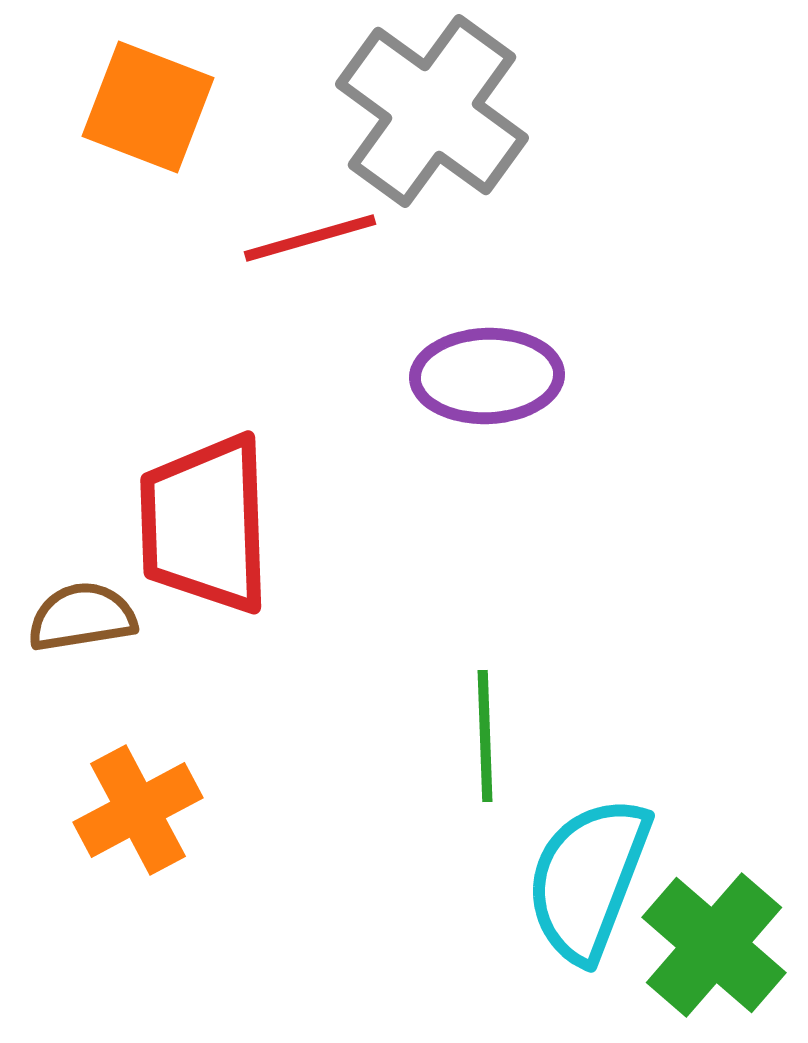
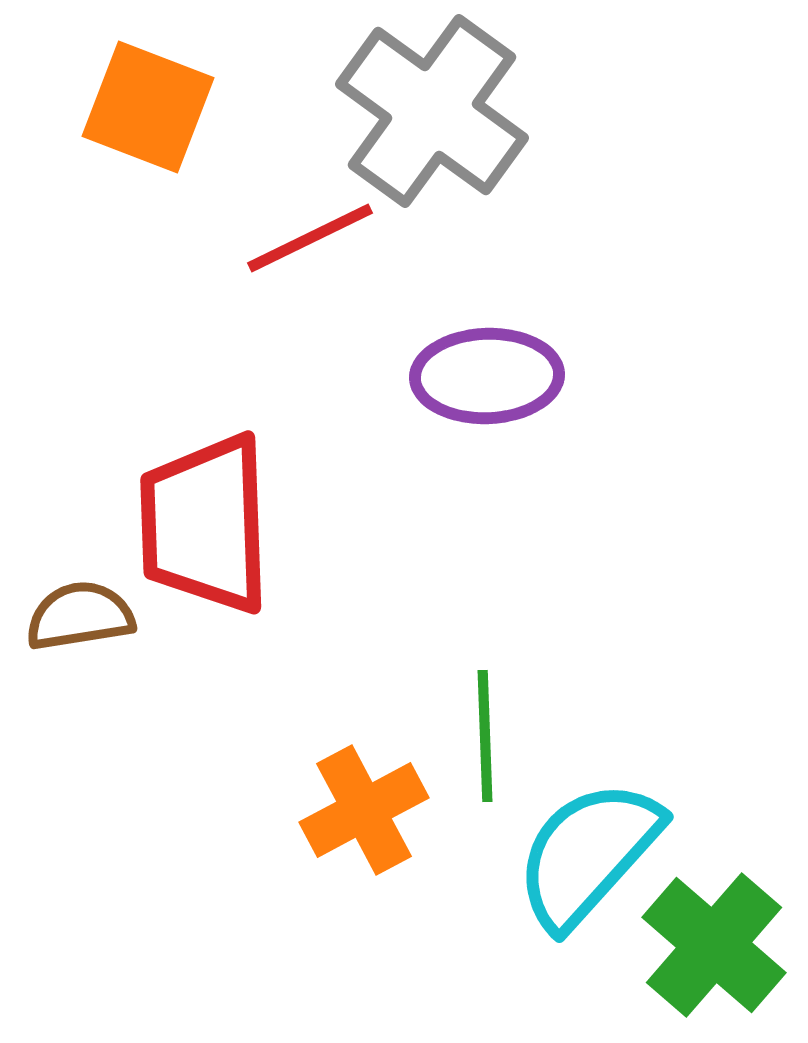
red line: rotated 10 degrees counterclockwise
brown semicircle: moved 2 px left, 1 px up
orange cross: moved 226 px right
cyan semicircle: moved 25 px up; rotated 21 degrees clockwise
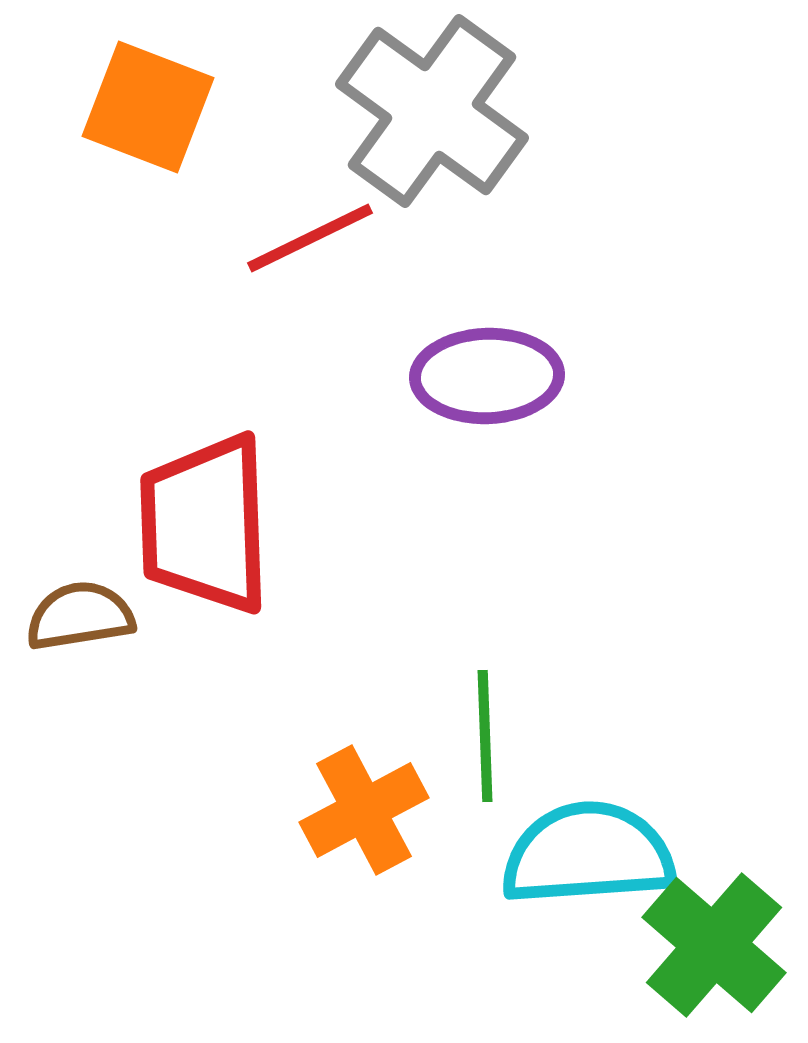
cyan semicircle: rotated 44 degrees clockwise
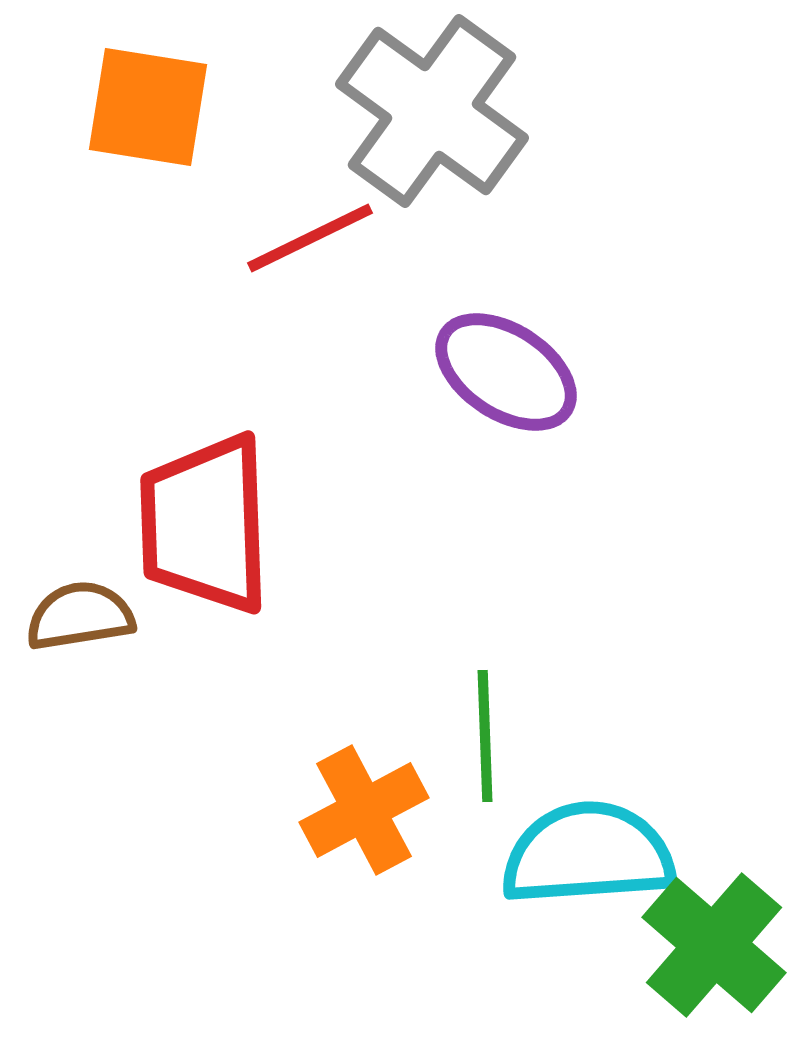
orange square: rotated 12 degrees counterclockwise
purple ellipse: moved 19 px right, 4 px up; rotated 35 degrees clockwise
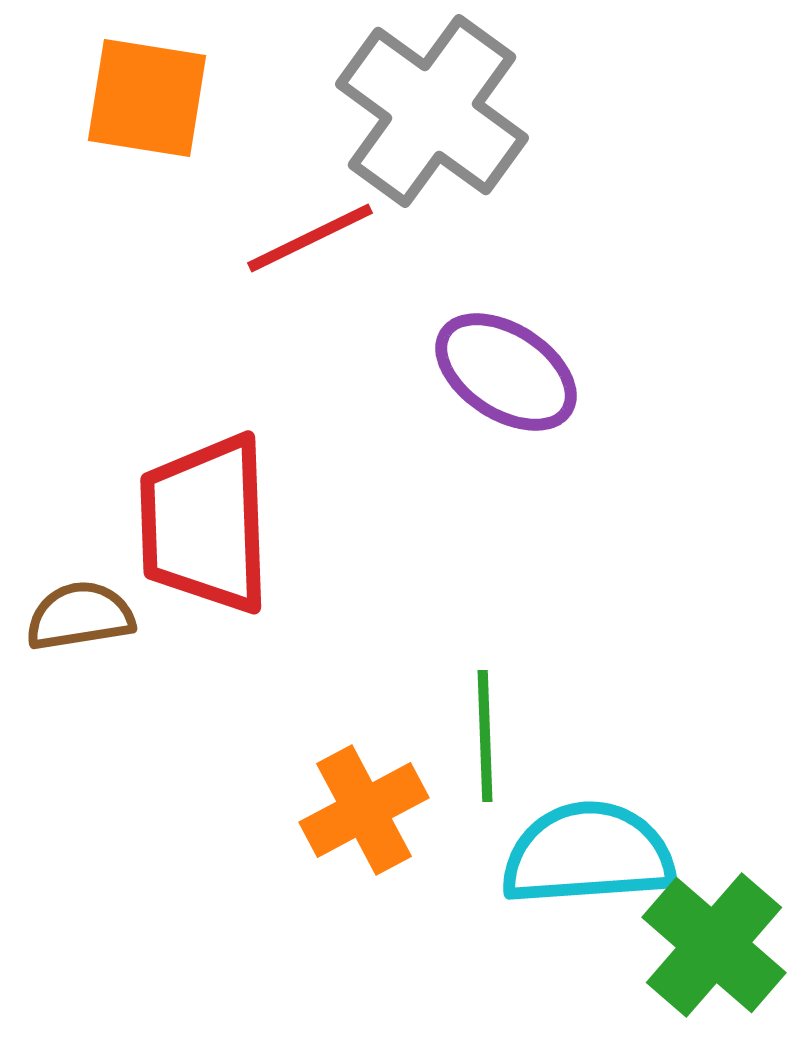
orange square: moved 1 px left, 9 px up
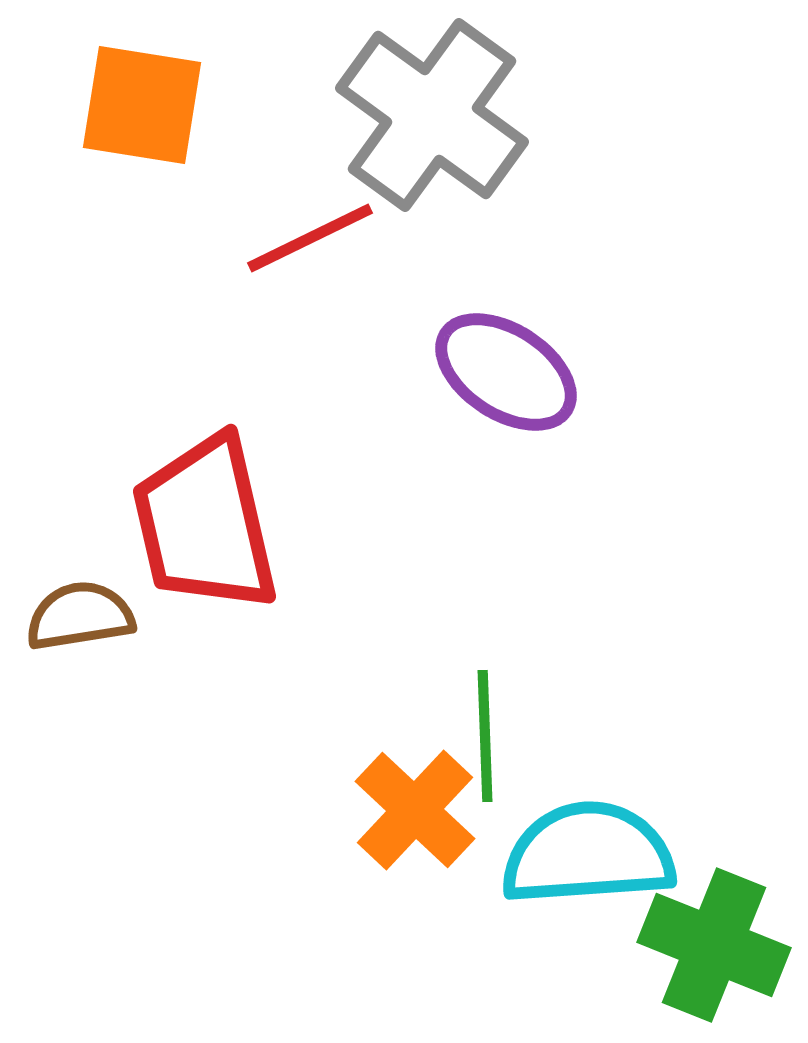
orange square: moved 5 px left, 7 px down
gray cross: moved 4 px down
red trapezoid: rotated 11 degrees counterclockwise
orange cross: moved 51 px right; rotated 19 degrees counterclockwise
green cross: rotated 19 degrees counterclockwise
